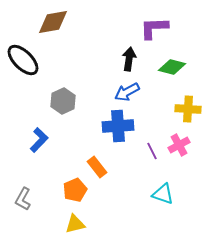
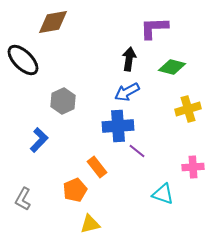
yellow cross: rotated 20 degrees counterclockwise
pink cross: moved 14 px right, 22 px down; rotated 25 degrees clockwise
purple line: moved 15 px left; rotated 24 degrees counterclockwise
yellow triangle: moved 15 px right
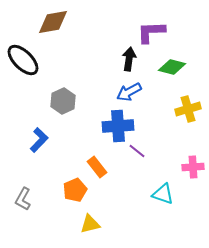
purple L-shape: moved 3 px left, 4 px down
blue arrow: moved 2 px right
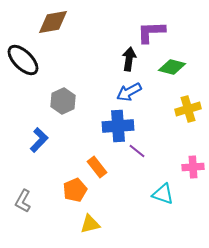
gray L-shape: moved 2 px down
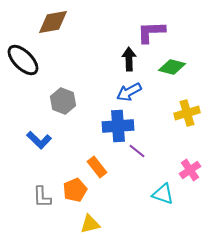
black arrow: rotated 10 degrees counterclockwise
gray hexagon: rotated 15 degrees counterclockwise
yellow cross: moved 1 px left, 4 px down
blue L-shape: rotated 90 degrees clockwise
pink cross: moved 3 px left, 3 px down; rotated 30 degrees counterclockwise
gray L-shape: moved 19 px right, 4 px up; rotated 30 degrees counterclockwise
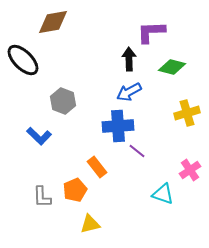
blue L-shape: moved 4 px up
